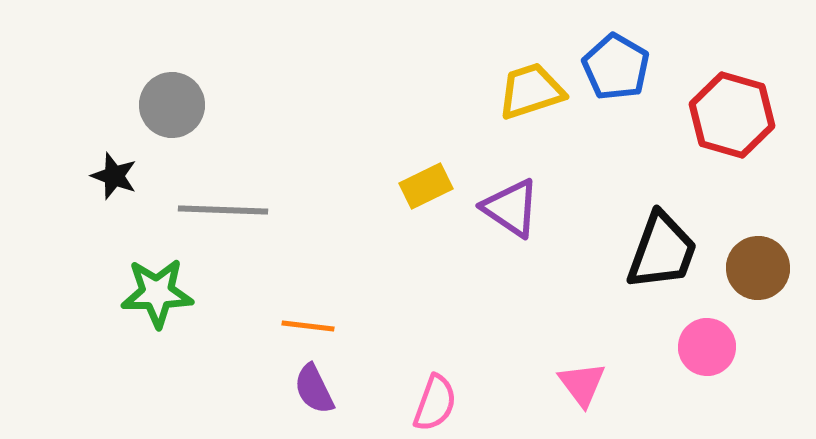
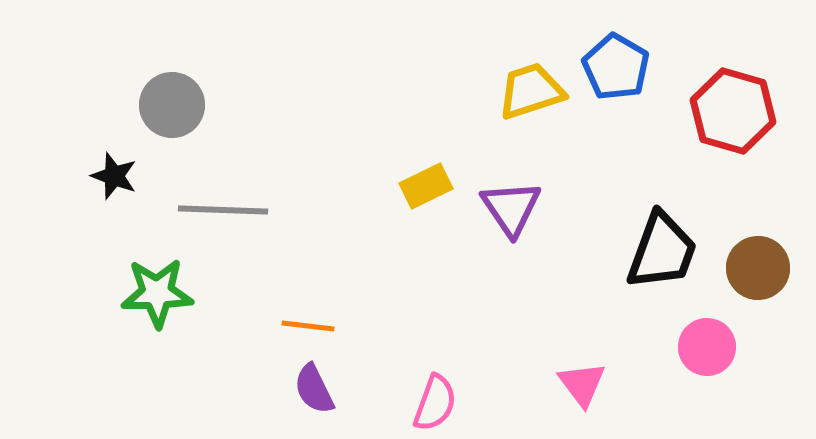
red hexagon: moved 1 px right, 4 px up
purple triangle: rotated 22 degrees clockwise
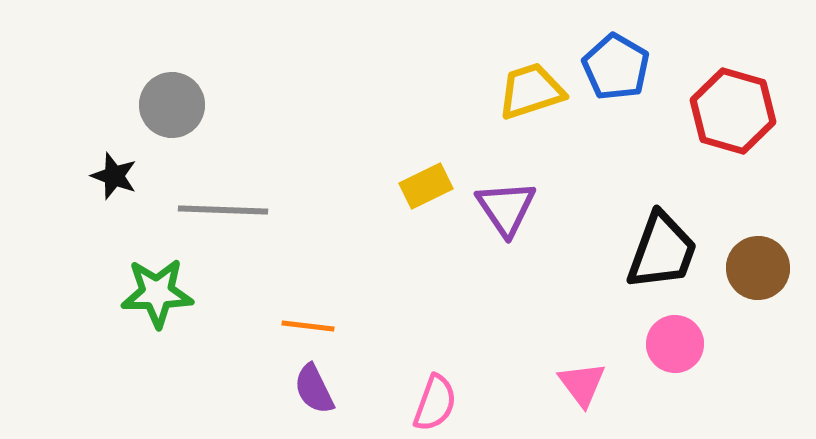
purple triangle: moved 5 px left
pink circle: moved 32 px left, 3 px up
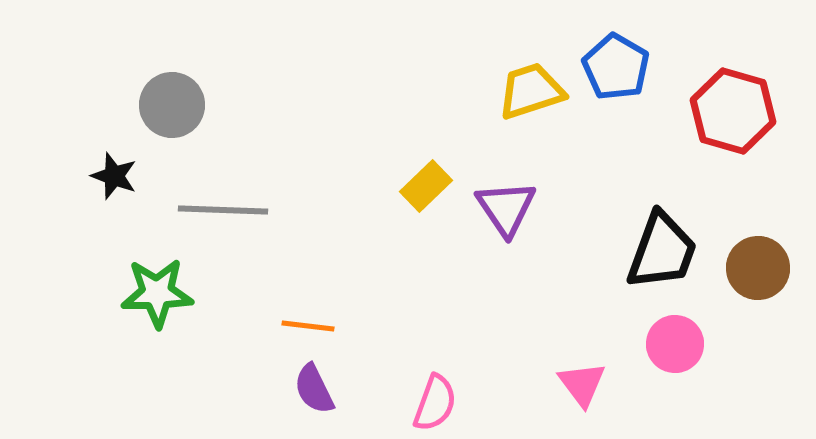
yellow rectangle: rotated 18 degrees counterclockwise
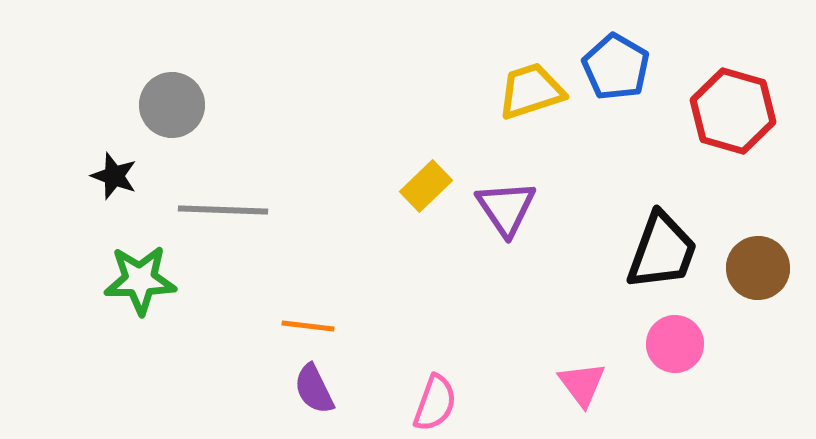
green star: moved 17 px left, 13 px up
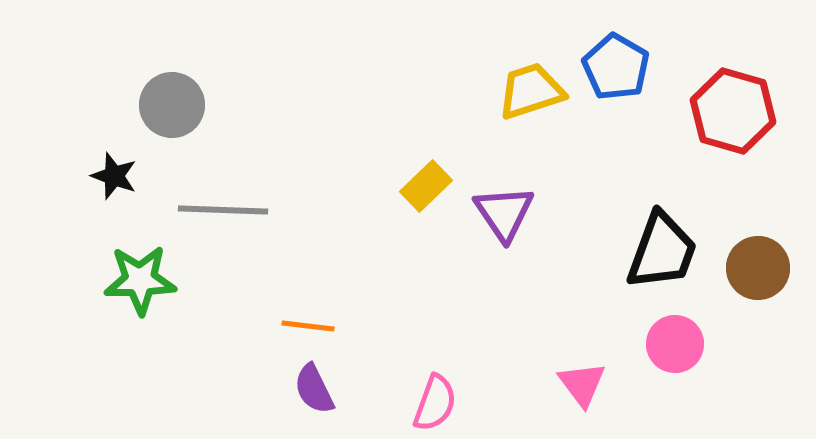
purple triangle: moved 2 px left, 5 px down
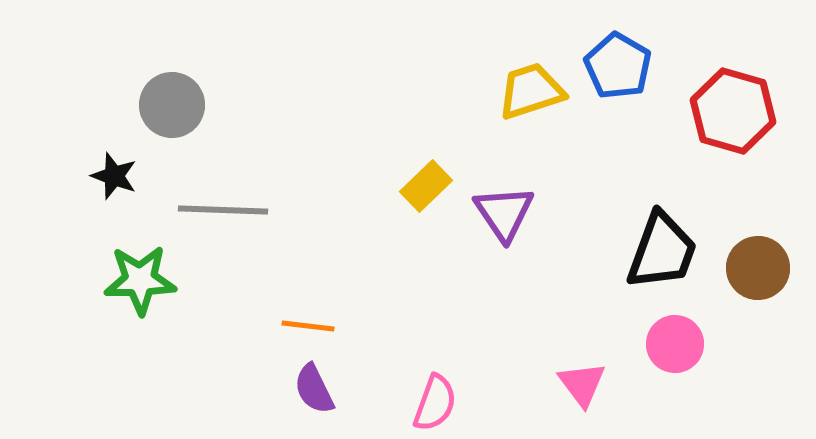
blue pentagon: moved 2 px right, 1 px up
